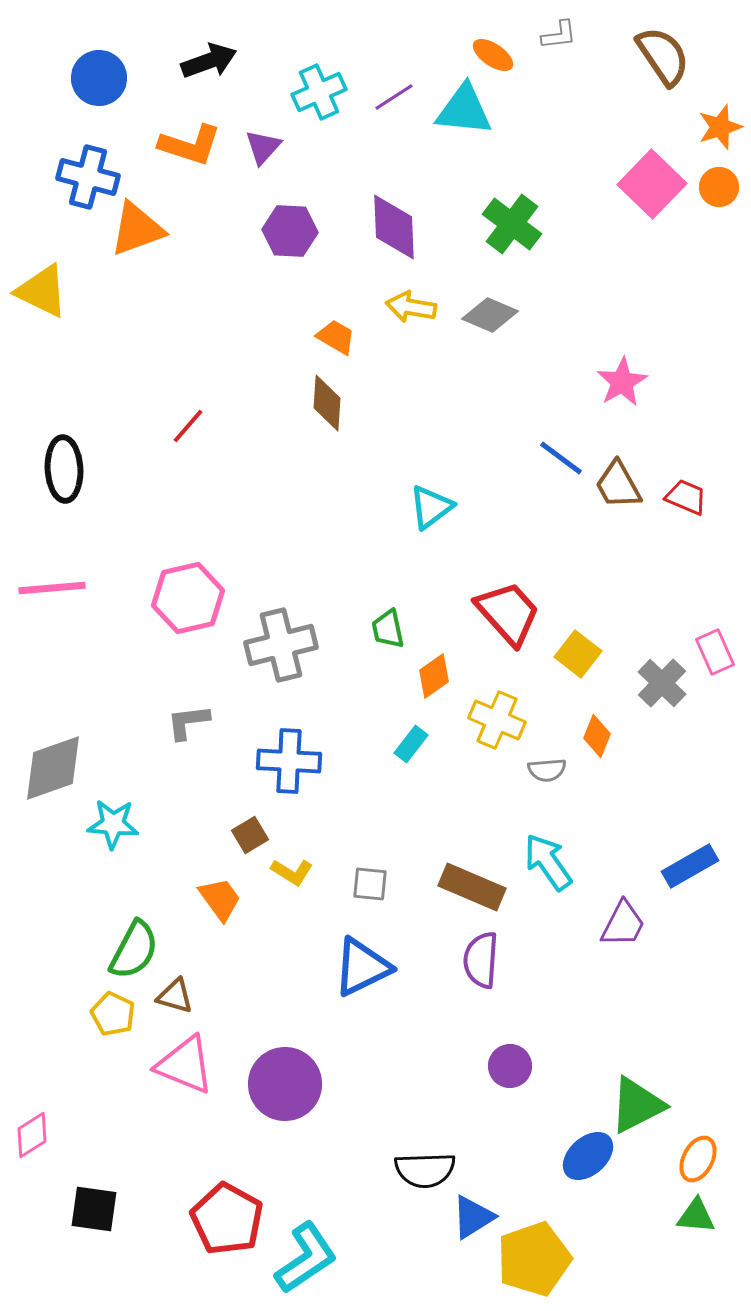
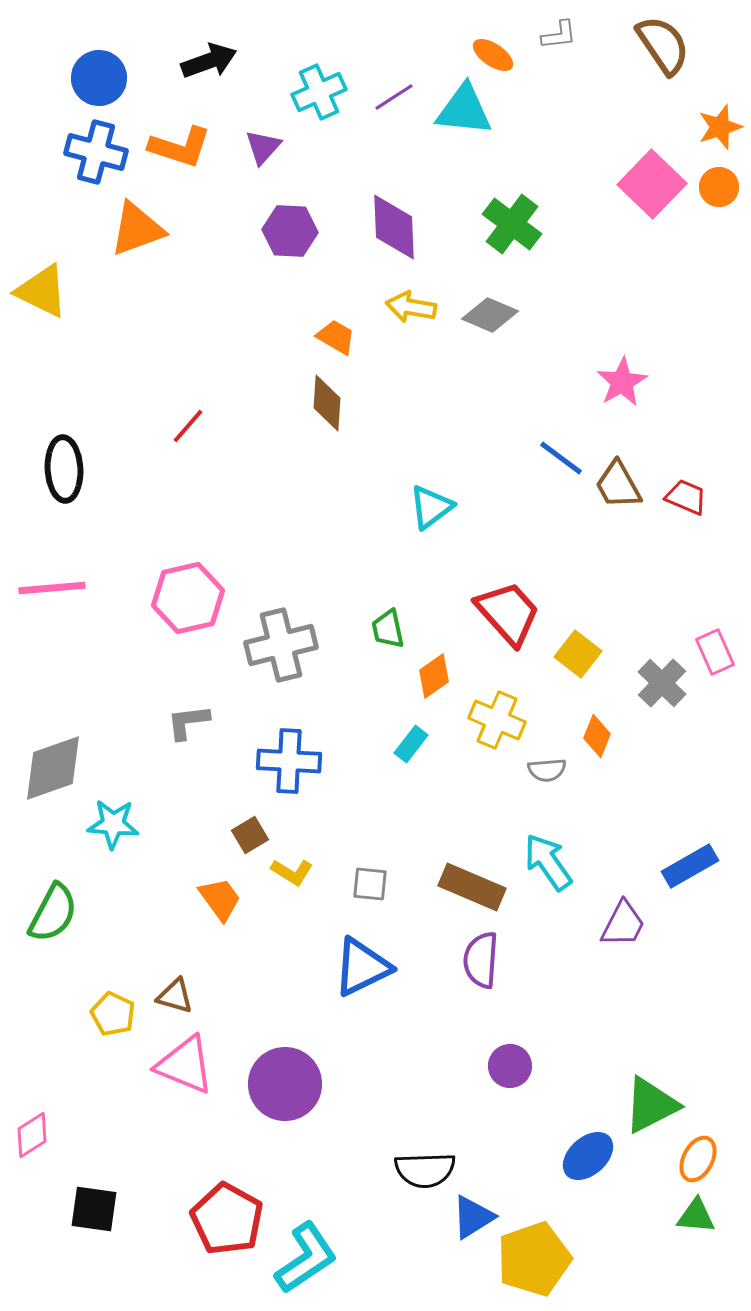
brown semicircle at (663, 56): moved 11 px up
orange L-shape at (190, 145): moved 10 px left, 2 px down
blue cross at (88, 177): moved 8 px right, 25 px up
green semicircle at (134, 950): moved 81 px left, 37 px up
green triangle at (637, 1105): moved 14 px right
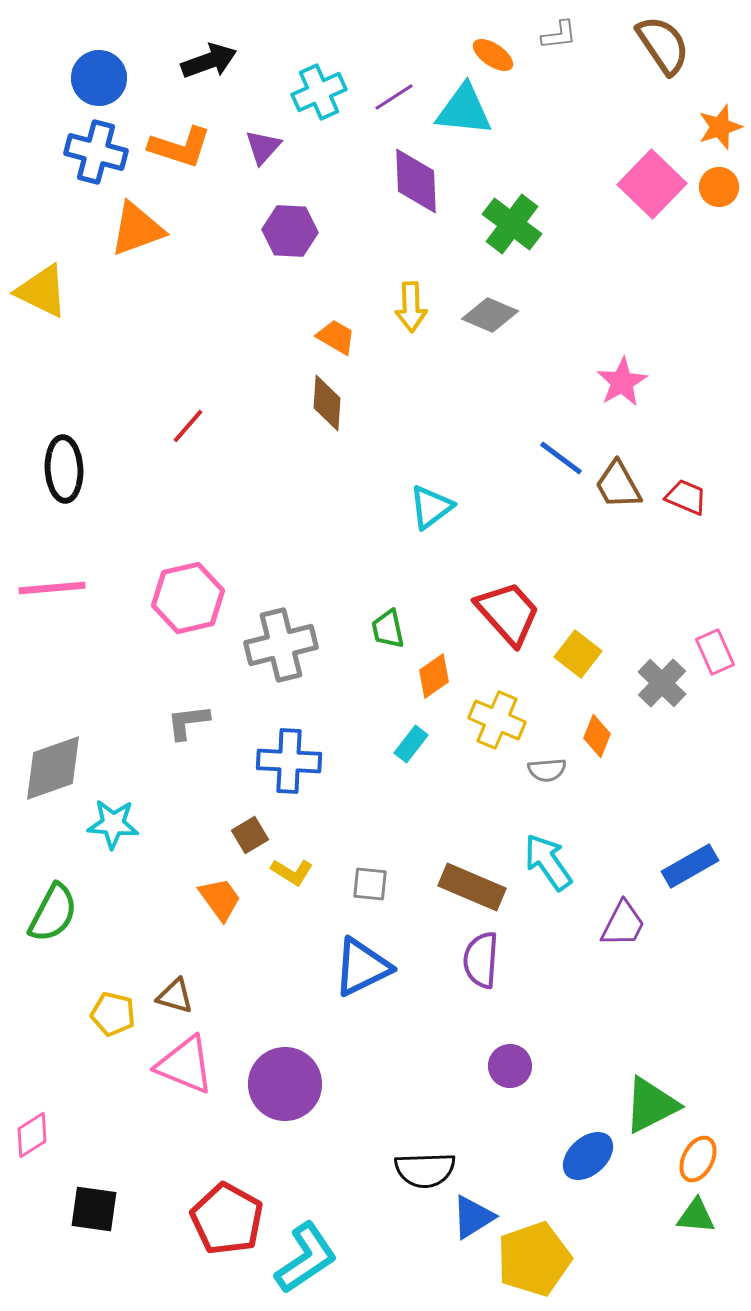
purple diamond at (394, 227): moved 22 px right, 46 px up
yellow arrow at (411, 307): rotated 102 degrees counterclockwise
yellow pentagon at (113, 1014): rotated 12 degrees counterclockwise
